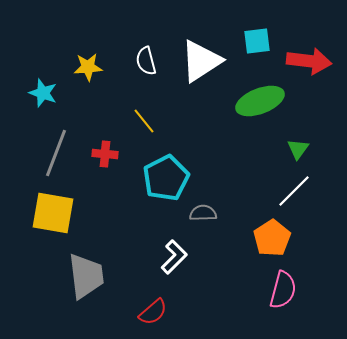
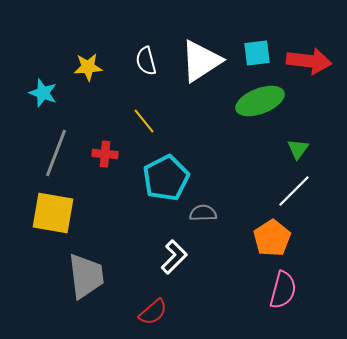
cyan square: moved 12 px down
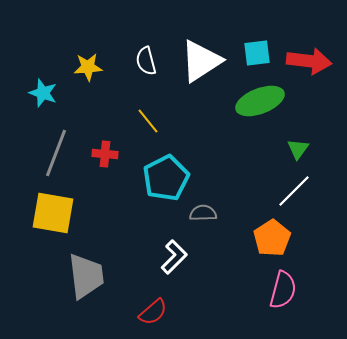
yellow line: moved 4 px right
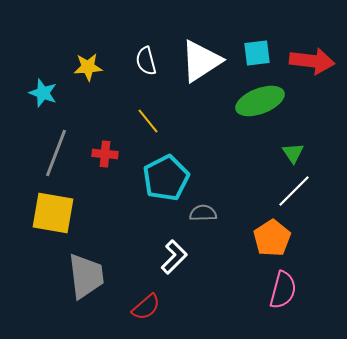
red arrow: moved 3 px right
green triangle: moved 5 px left, 4 px down; rotated 10 degrees counterclockwise
red semicircle: moved 7 px left, 5 px up
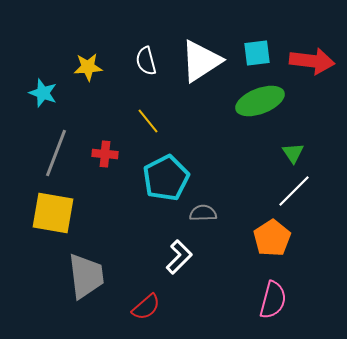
white L-shape: moved 5 px right
pink semicircle: moved 10 px left, 10 px down
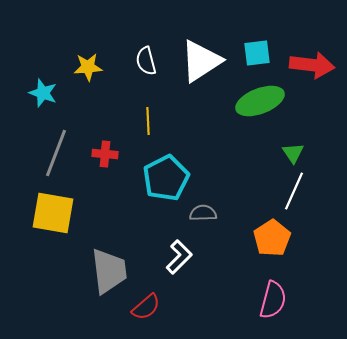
red arrow: moved 4 px down
yellow line: rotated 36 degrees clockwise
white line: rotated 21 degrees counterclockwise
gray trapezoid: moved 23 px right, 5 px up
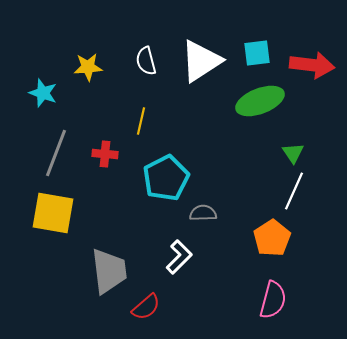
yellow line: moved 7 px left; rotated 16 degrees clockwise
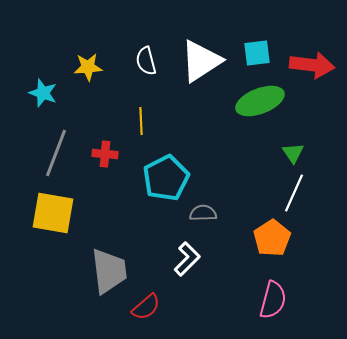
yellow line: rotated 16 degrees counterclockwise
white line: moved 2 px down
white L-shape: moved 8 px right, 2 px down
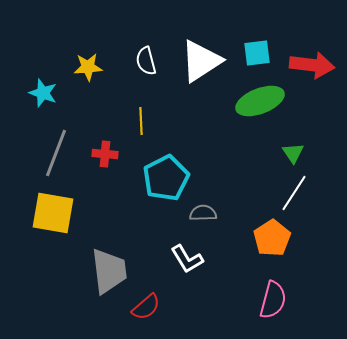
white line: rotated 9 degrees clockwise
white L-shape: rotated 104 degrees clockwise
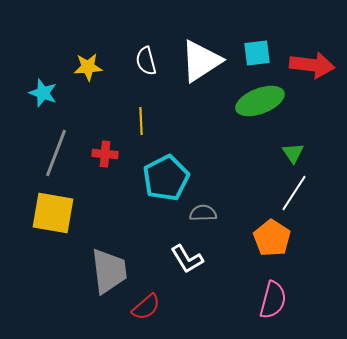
orange pentagon: rotated 6 degrees counterclockwise
